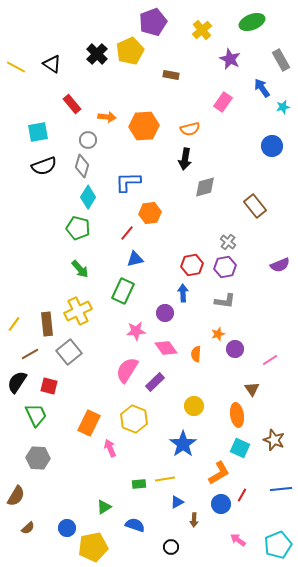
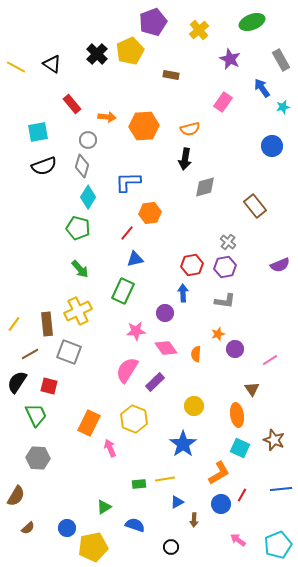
yellow cross at (202, 30): moved 3 px left
gray square at (69, 352): rotated 30 degrees counterclockwise
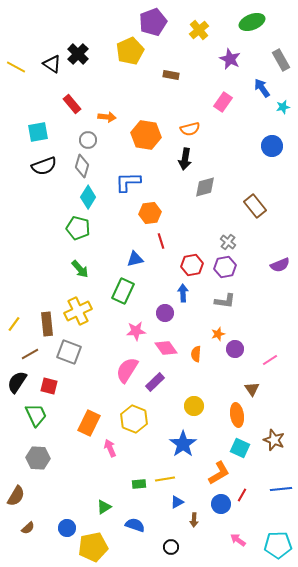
black cross at (97, 54): moved 19 px left
orange hexagon at (144, 126): moved 2 px right, 9 px down; rotated 12 degrees clockwise
red line at (127, 233): moved 34 px right, 8 px down; rotated 56 degrees counterclockwise
cyan pentagon at (278, 545): rotated 20 degrees clockwise
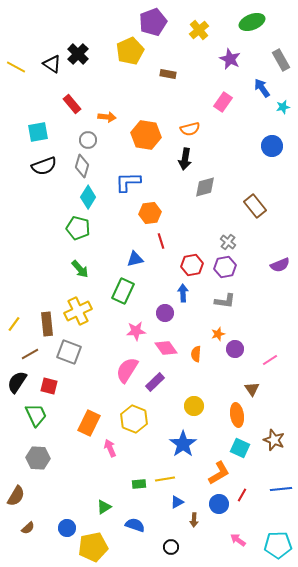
brown rectangle at (171, 75): moved 3 px left, 1 px up
blue circle at (221, 504): moved 2 px left
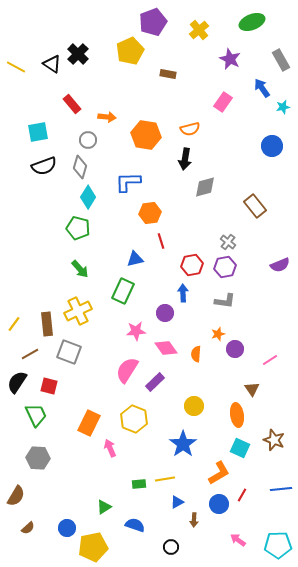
gray diamond at (82, 166): moved 2 px left, 1 px down
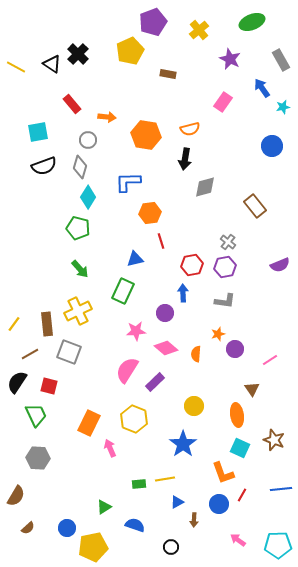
pink diamond at (166, 348): rotated 15 degrees counterclockwise
orange L-shape at (219, 473): moved 4 px right; rotated 100 degrees clockwise
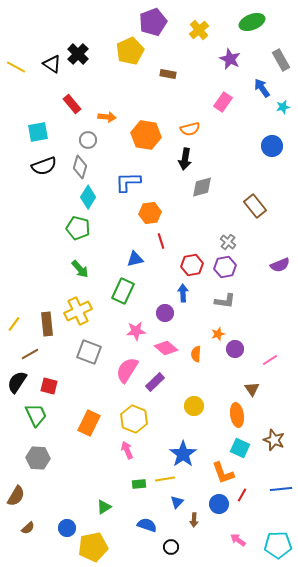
gray diamond at (205, 187): moved 3 px left
gray square at (69, 352): moved 20 px right
blue star at (183, 444): moved 10 px down
pink arrow at (110, 448): moved 17 px right, 2 px down
blue triangle at (177, 502): rotated 16 degrees counterclockwise
blue semicircle at (135, 525): moved 12 px right
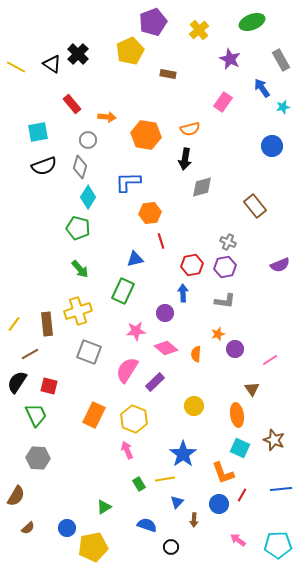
gray cross at (228, 242): rotated 14 degrees counterclockwise
yellow cross at (78, 311): rotated 8 degrees clockwise
orange rectangle at (89, 423): moved 5 px right, 8 px up
green rectangle at (139, 484): rotated 64 degrees clockwise
